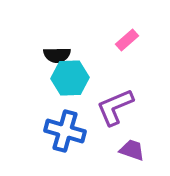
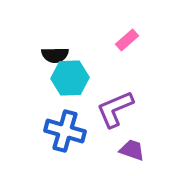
black semicircle: moved 2 px left
purple L-shape: moved 2 px down
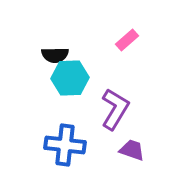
purple L-shape: rotated 144 degrees clockwise
blue cross: moved 14 px down; rotated 9 degrees counterclockwise
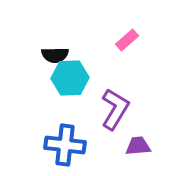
purple trapezoid: moved 6 px right, 4 px up; rotated 24 degrees counterclockwise
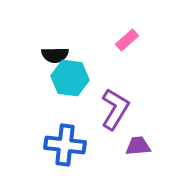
cyan hexagon: rotated 9 degrees clockwise
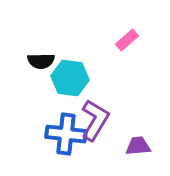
black semicircle: moved 14 px left, 6 px down
purple L-shape: moved 20 px left, 11 px down
blue cross: moved 1 px right, 11 px up
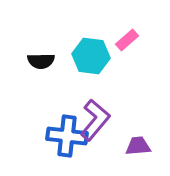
cyan hexagon: moved 21 px right, 22 px up
purple L-shape: rotated 9 degrees clockwise
blue cross: moved 1 px right, 2 px down
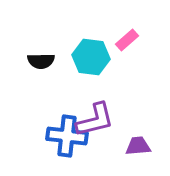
cyan hexagon: moved 1 px down
purple L-shape: rotated 36 degrees clockwise
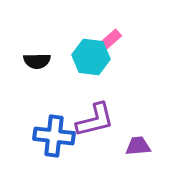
pink rectangle: moved 17 px left
black semicircle: moved 4 px left
blue cross: moved 13 px left
